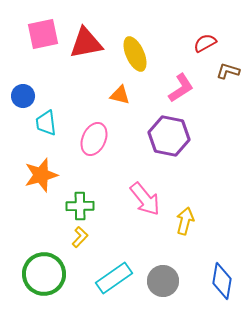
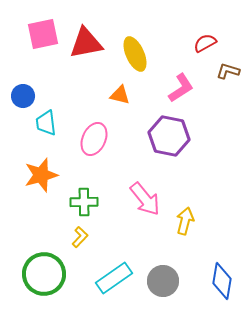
green cross: moved 4 px right, 4 px up
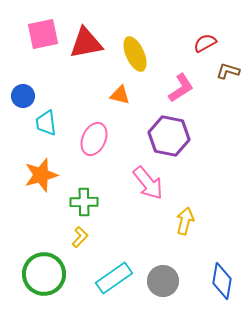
pink arrow: moved 3 px right, 16 px up
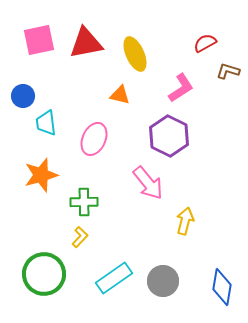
pink square: moved 4 px left, 6 px down
purple hexagon: rotated 15 degrees clockwise
blue diamond: moved 6 px down
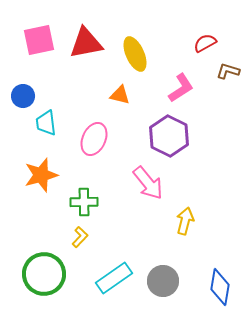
blue diamond: moved 2 px left
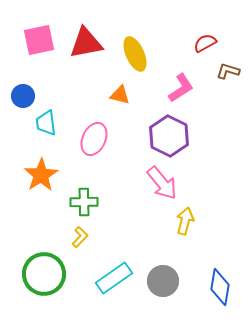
orange star: rotated 16 degrees counterclockwise
pink arrow: moved 14 px right
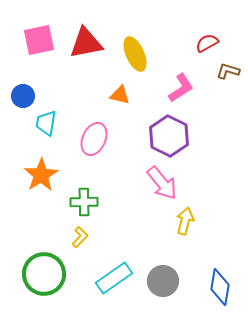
red semicircle: moved 2 px right
cyan trapezoid: rotated 16 degrees clockwise
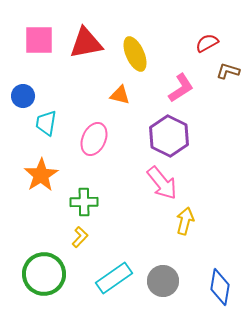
pink square: rotated 12 degrees clockwise
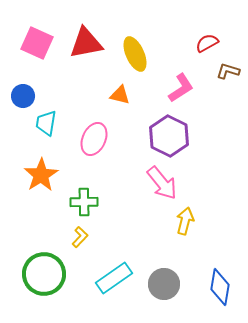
pink square: moved 2 px left, 3 px down; rotated 24 degrees clockwise
gray circle: moved 1 px right, 3 px down
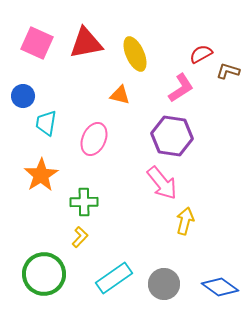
red semicircle: moved 6 px left, 11 px down
purple hexagon: moved 3 px right; rotated 18 degrees counterclockwise
blue diamond: rotated 63 degrees counterclockwise
